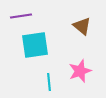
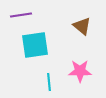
purple line: moved 1 px up
pink star: rotated 20 degrees clockwise
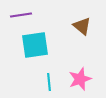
pink star: moved 8 px down; rotated 20 degrees counterclockwise
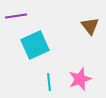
purple line: moved 5 px left, 1 px down
brown triangle: moved 8 px right; rotated 12 degrees clockwise
cyan square: rotated 16 degrees counterclockwise
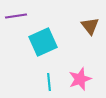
cyan square: moved 8 px right, 3 px up
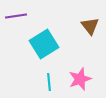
cyan square: moved 1 px right, 2 px down; rotated 8 degrees counterclockwise
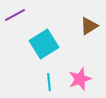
purple line: moved 1 px left, 1 px up; rotated 20 degrees counterclockwise
brown triangle: moved 1 px left; rotated 36 degrees clockwise
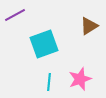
cyan square: rotated 12 degrees clockwise
cyan line: rotated 12 degrees clockwise
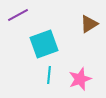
purple line: moved 3 px right
brown triangle: moved 2 px up
cyan line: moved 7 px up
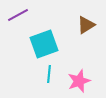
brown triangle: moved 3 px left, 1 px down
cyan line: moved 1 px up
pink star: moved 1 px left, 2 px down
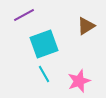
purple line: moved 6 px right
brown triangle: moved 1 px down
cyan line: moved 5 px left; rotated 36 degrees counterclockwise
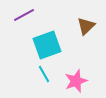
brown triangle: rotated 12 degrees counterclockwise
cyan square: moved 3 px right, 1 px down
pink star: moved 3 px left
